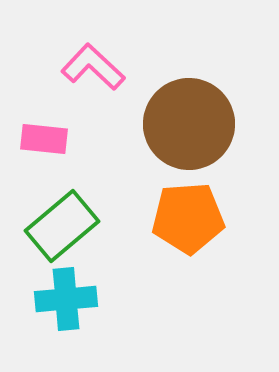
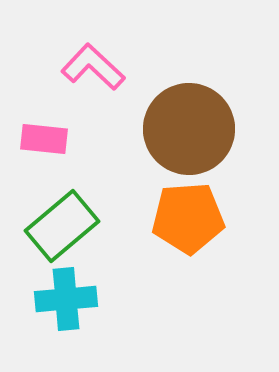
brown circle: moved 5 px down
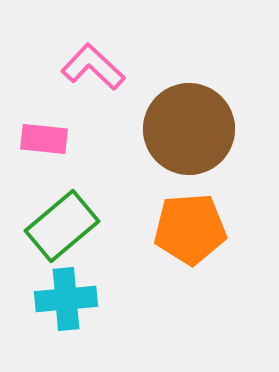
orange pentagon: moved 2 px right, 11 px down
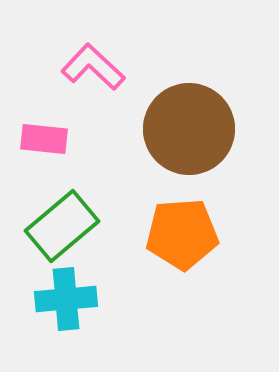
orange pentagon: moved 8 px left, 5 px down
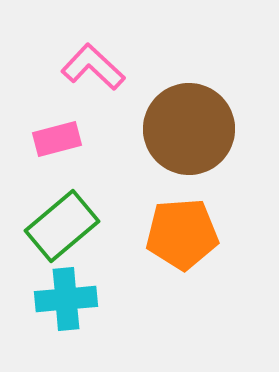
pink rectangle: moved 13 px right; rotated 21 degrees counterclockwise
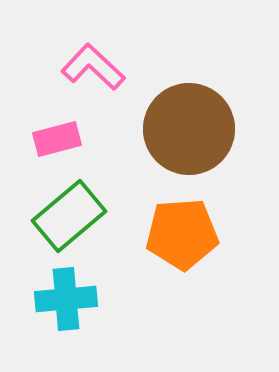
green rectangle: moved 7 px right, 10 px up
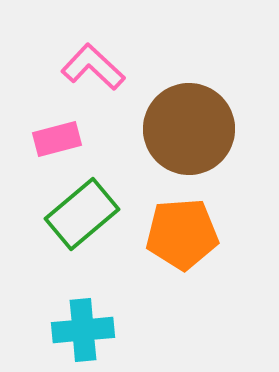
green rectangle: moved 13 px right, 2 px up
cyan cross: moved 17 px right, 31 px down
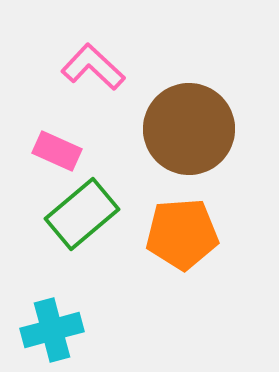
pink rectangle: moved 12 px down; rotated 39 degrees clockwise
cyan cross: moved 31 px left; rotated 10 degrees counterclockwise
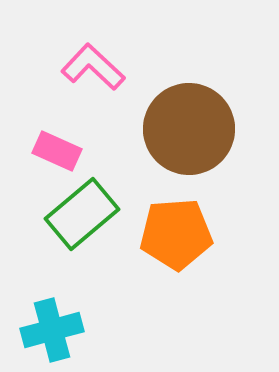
orange pentagon: moved 6 px left
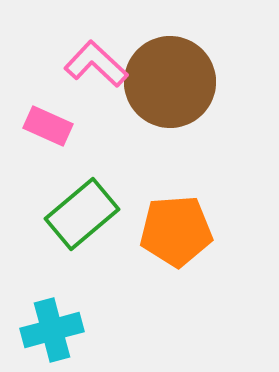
pink L-shape: moved 3 px right, 3 px up
brown circle: moved 19 px left, 47 px up
pink rectangle: moved 9 px left, 25 px up
orange pentagon: moved 3 px up
